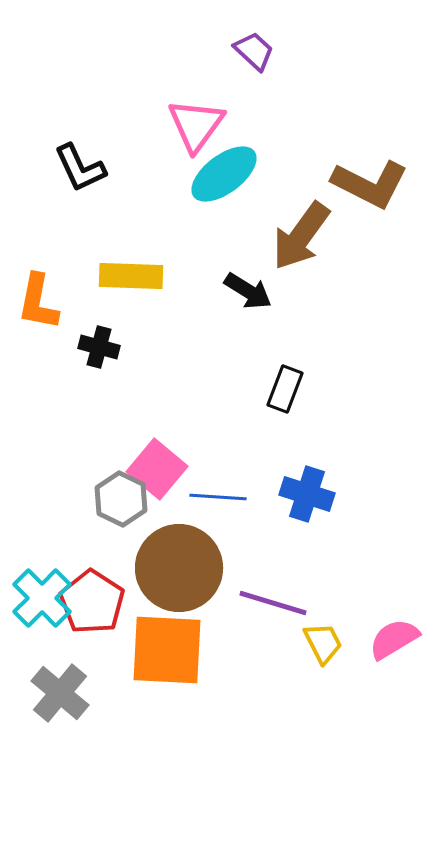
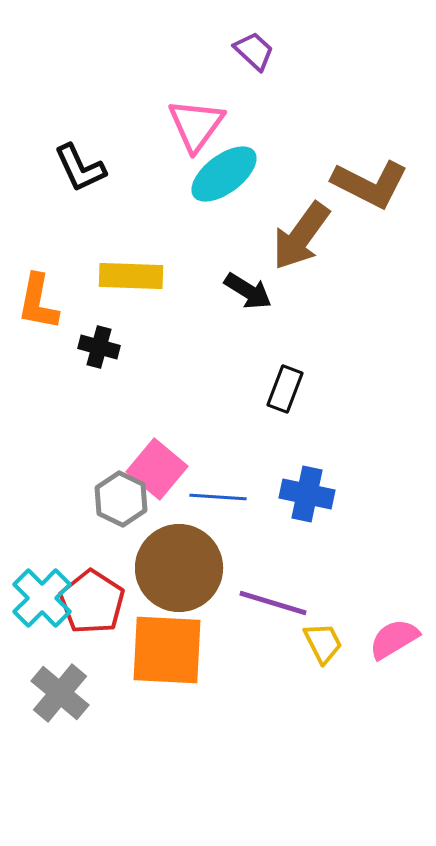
blue cross: rotated 6 degrees counterclockwise
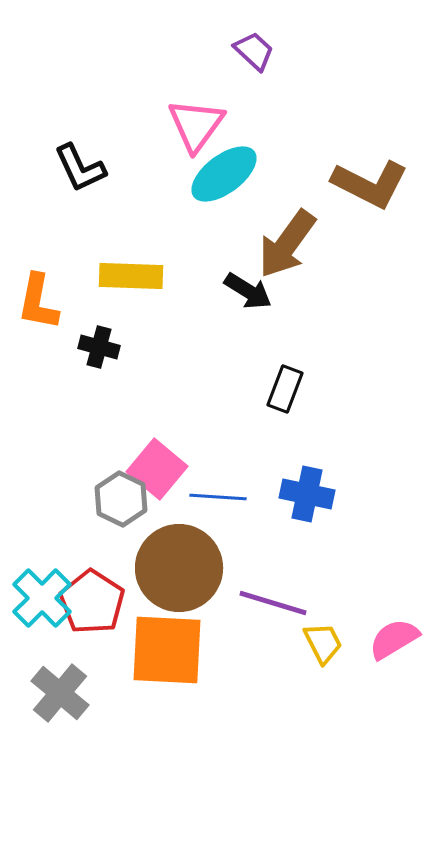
brown arrow: moved 14 px left, 8 px down
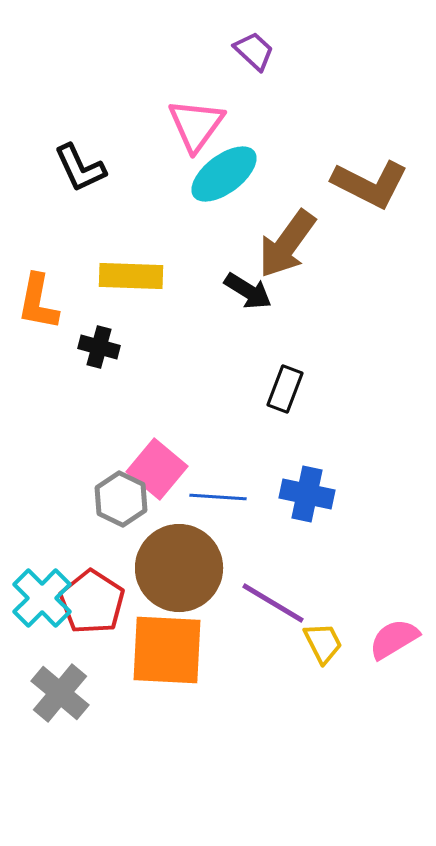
purple line: rotated 14 degrees clockwise
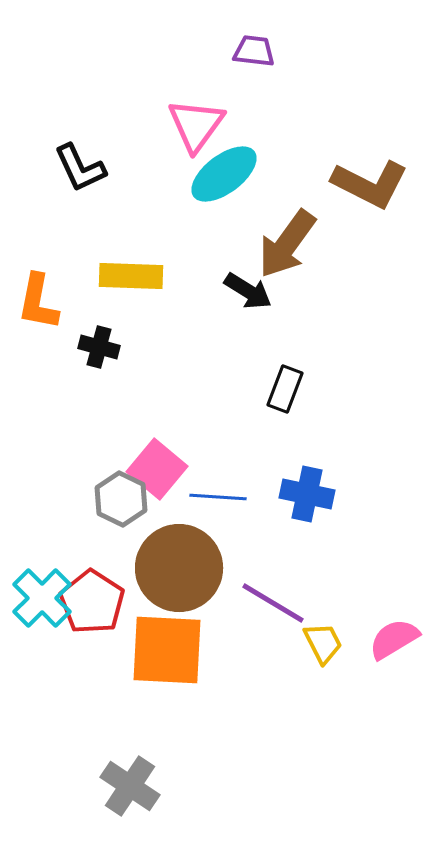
purple trapezoid: rotated 36 degrees counterclockwise
gray cross: moved 70 px right, 93 px down; rotated 6 degrees counterclockwise
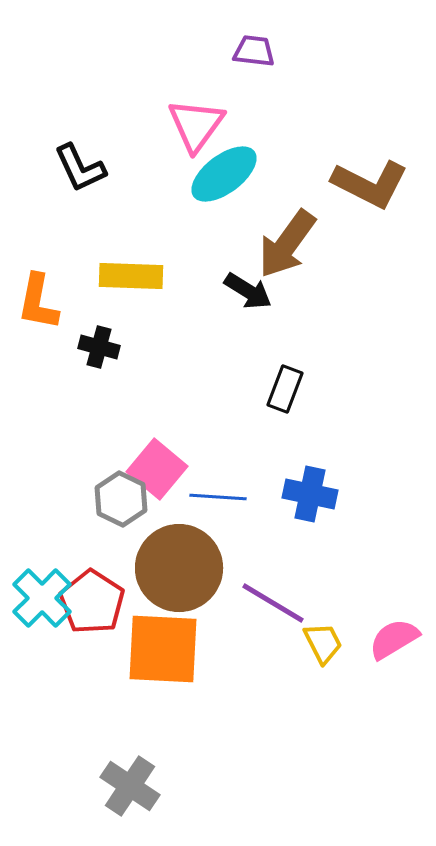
blue cross: moved 3 px right
orange square: moved 4 px left, 1 px up
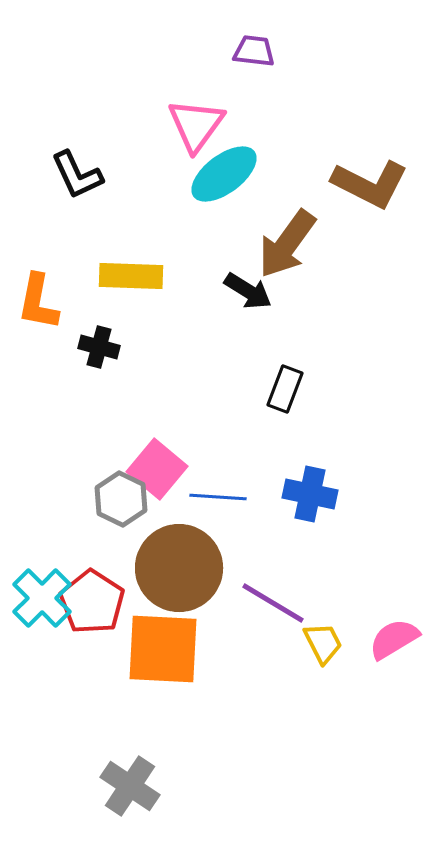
black L-shape: moved 3 px left, 7 px down
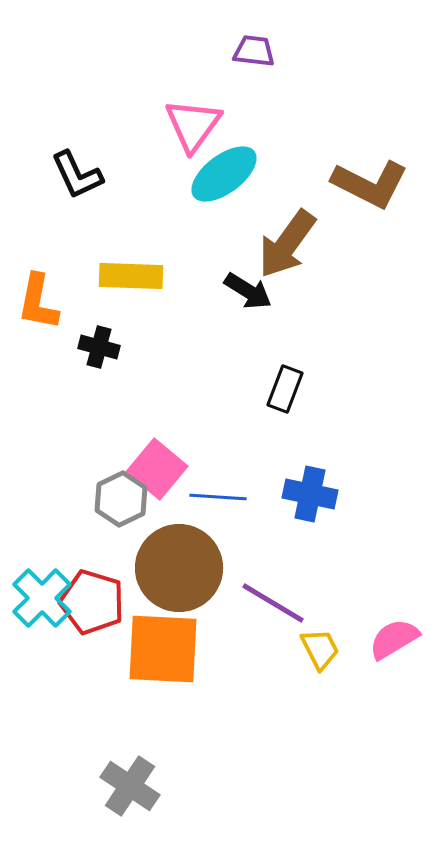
pink triangle: moved 3 px left
gray hexagon: rotated 8 degrees clockwise
red pentagon: rotated 16 degrees counterclockwise
yellow trapezoid: moved 3 px left, 6 px down
